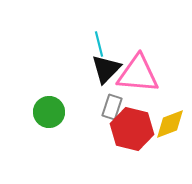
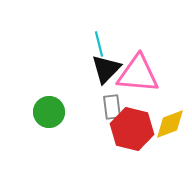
gray rectangle: rotated 25 degrees counterclockwise
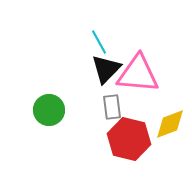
cyan line: moved 2 px up; rotated 15 degrees counterclockwise
green circle: moved 2 px up
red hexagon: moved 3 px left, 10 px down
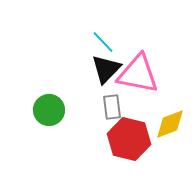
cyan line: moved 4 px right; rotated 15 degrees counterclockwise
pink triangle: rotated 6 degrees clockwise
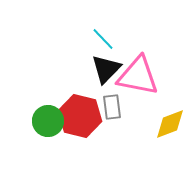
cyan line: moved 3 px up
pink triangle: moved 2 px down
green circle: moved 1 px left, 11 px down
red hexagon: moved 49 px left, 23 px up
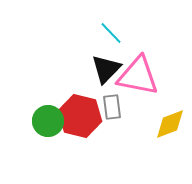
cyan line: moved 8 px right, 6 px up
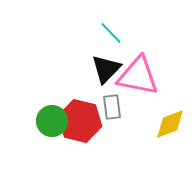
red hexagon: moved 5 px down
green circle: moved 4 px right
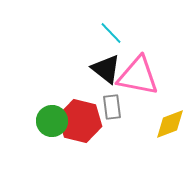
black triangle: rotated 36 degrees counterclockwise
